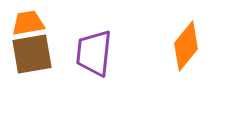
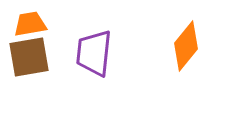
orange trapezoid: moved 2 px right, 1 px down
brown square: moved 3 px left, 3 px down
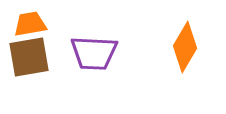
orange diamond: moved 1 px left, 1 px down; rotated 9 degrees counterclockwise
purple trapezoid: rotated 93 degrees counterclockwise
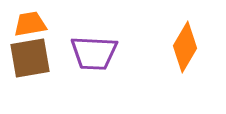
brown square: moved 1 px right, 1 px down
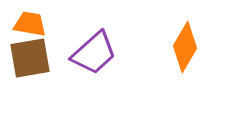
orange trapezoid: rotated 20 degrees clockwise
purple trapezoid: rotated 45 degrees counterclockwise
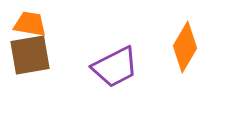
purple trapezoid: moved 21 px right, 14 px down; rotated 15 degrees clockwise
brown square: moved 3 px up
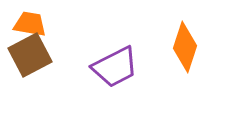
orange diamond: rotated 12 degrees counterclockwise
brown square: rotated 18 degrees counterclockwise
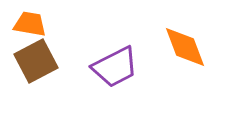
orange diamond: rotated 39 degrees counterclockwise
brown square: moved 6 px right, 6 px down
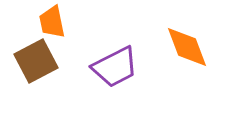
orange trapezoid: moved 22 px right, 2 px up; rotated 112 degrees counterclockwise
orange diamond: moved 2 px right
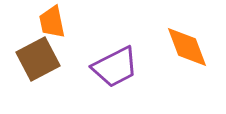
brown square: moved 2 px right, 2 px up
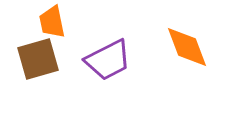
brown square: rotated 12 degrees clockwise
purple trapezoid: moved 7 px left, 7 px up
